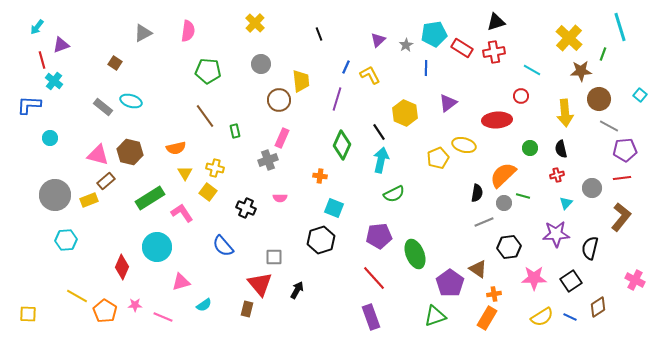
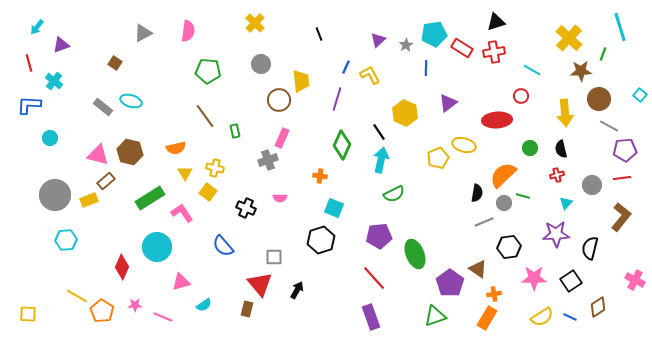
red line at (42, 60): moved 13 px left, 3 px down
gray circle at (592, 188): moved 3 px up
orange pentagon at (105, 311): moved 3 px left
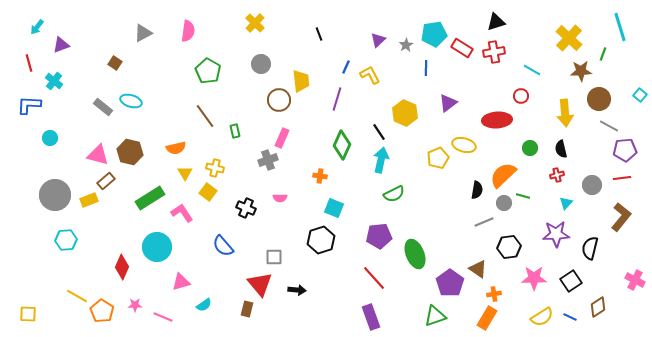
green pentagon at (208, 71): rotated 25 degrees clockwise
black semicircle at (477, 193): moved 3 px up
black arrow at (297, 290): rotated 66 degrees clockwise
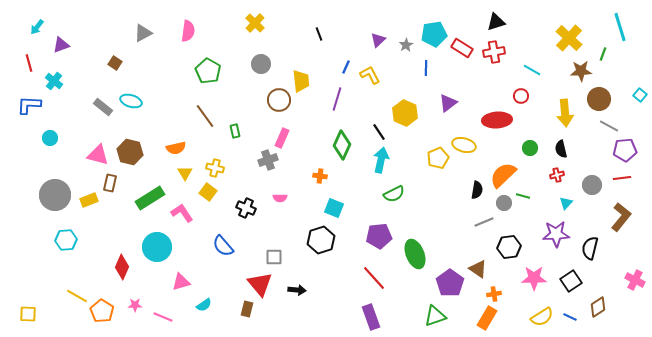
brown rectangle at (106, 181): moved 4 px right, 2 px down; rotated 36 degrees counterclockwise
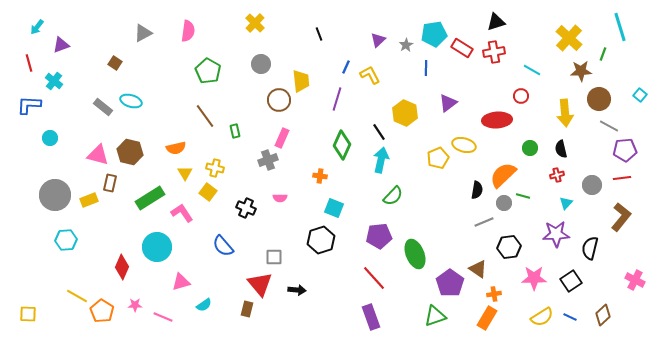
green semicircle at (394, 194): moved 1 px left, 2 px down; rotated 20 degrees counterclockwise
brown diamond at (598, 307): moved 5 px right, 8 px down; rotated 10 degrees counterclockwise
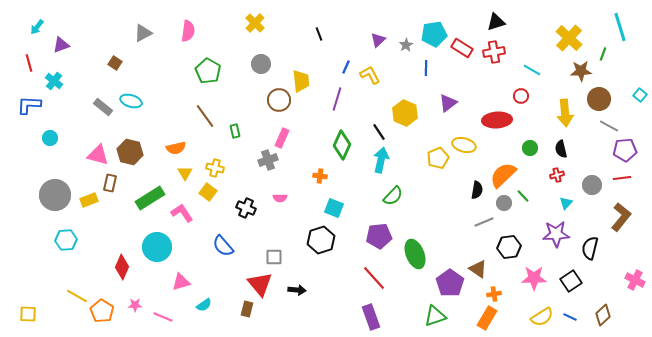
green line at (523, 196): rotated 32 degrees clockwise
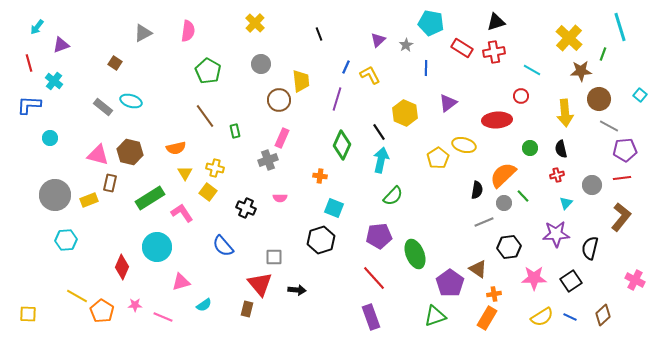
cyan pentagon at (434, 34): moved 3 px left, 11 px up; rotated 20 degrees clockwise
yellow pentagon at (438, 158): rotated 10 degrees counterclockwise
